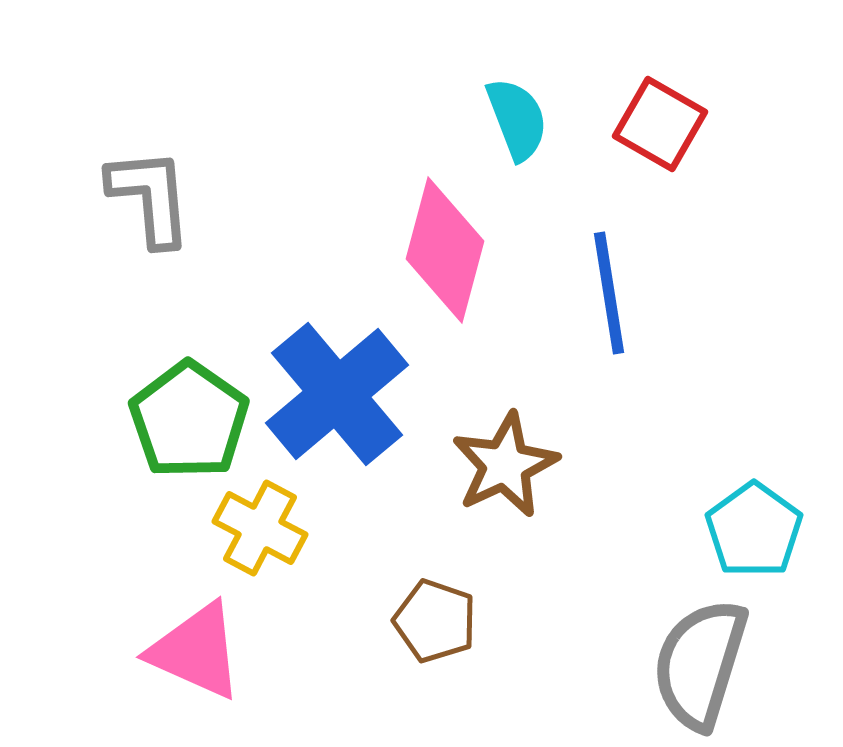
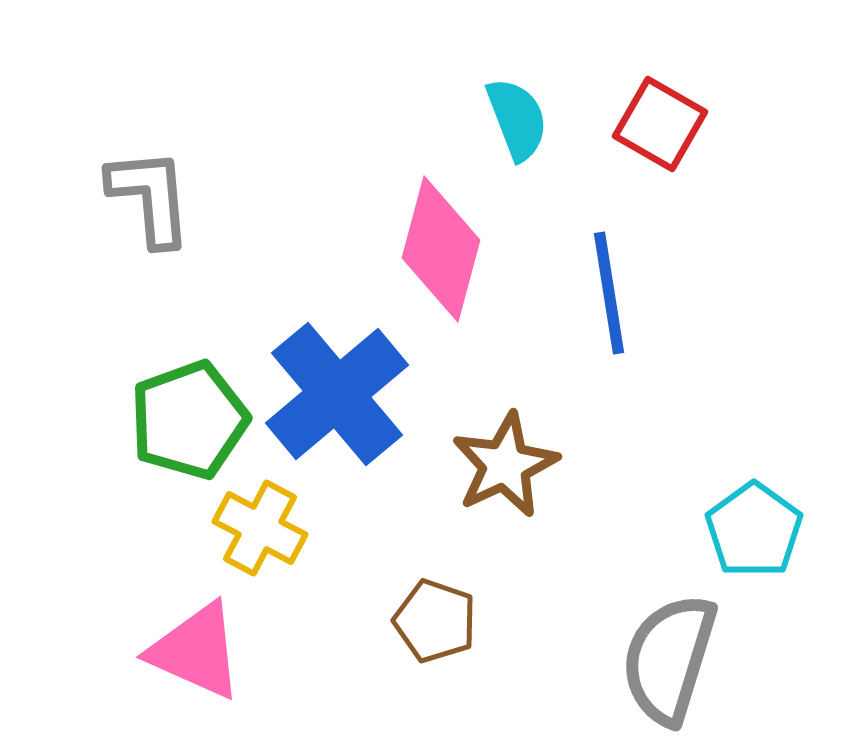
pink diamond: moved 4 px left, 1 px up
green pentagon: rotated 17 degrees clockwise
gray semicircle: moved 31 px left, 5 px up
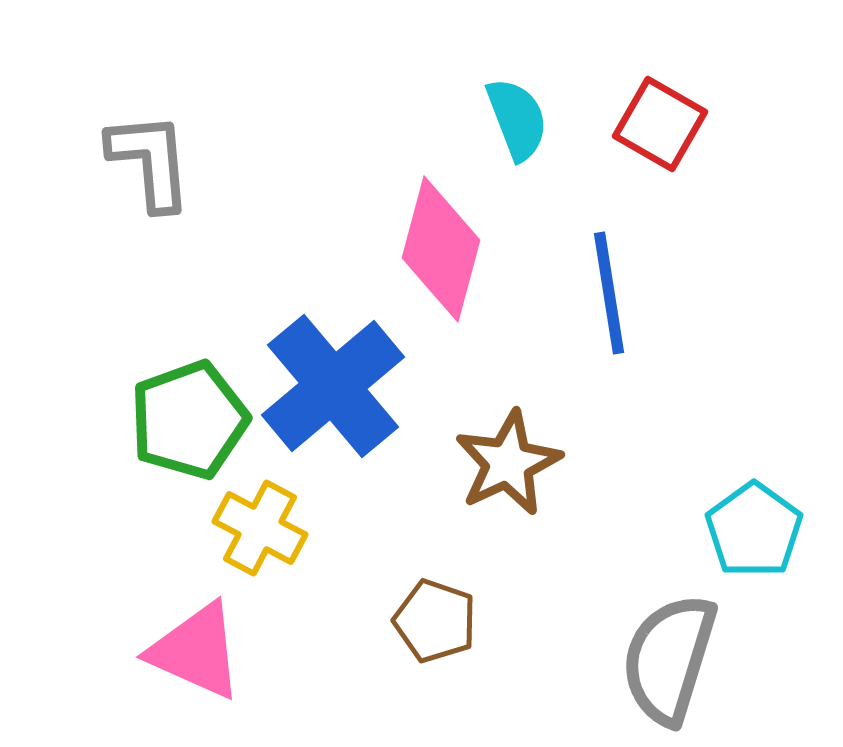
gray L-shape: moved 36 px up
blue cross: moved 4 px left, 8 px up
brown star: moved 3 px right, 2 px up
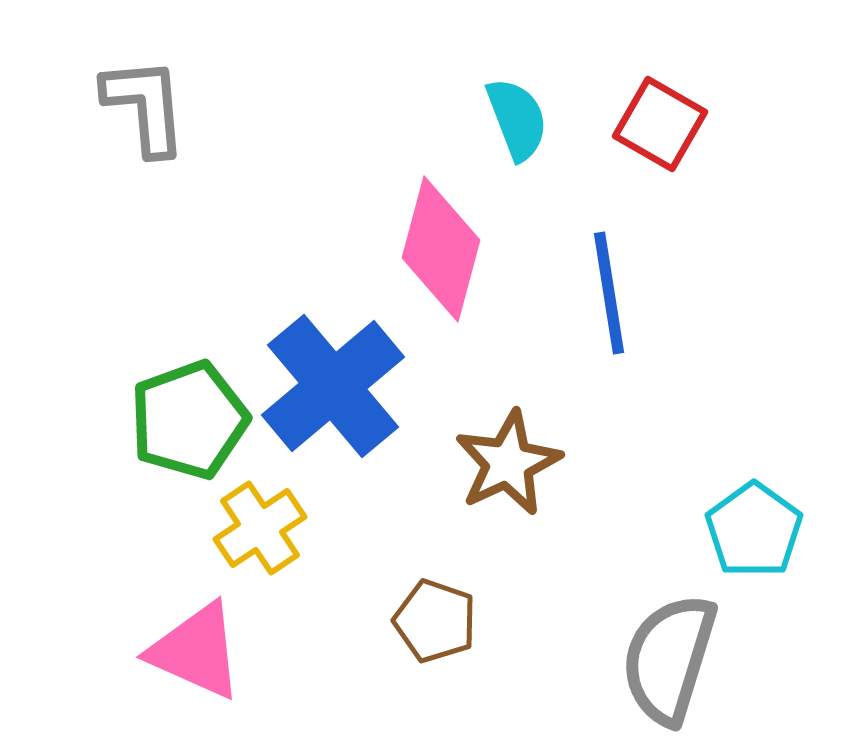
gray L-shape: moved 5 px left, 55 px up
yellow cross: rotated 28 degrees clockwise
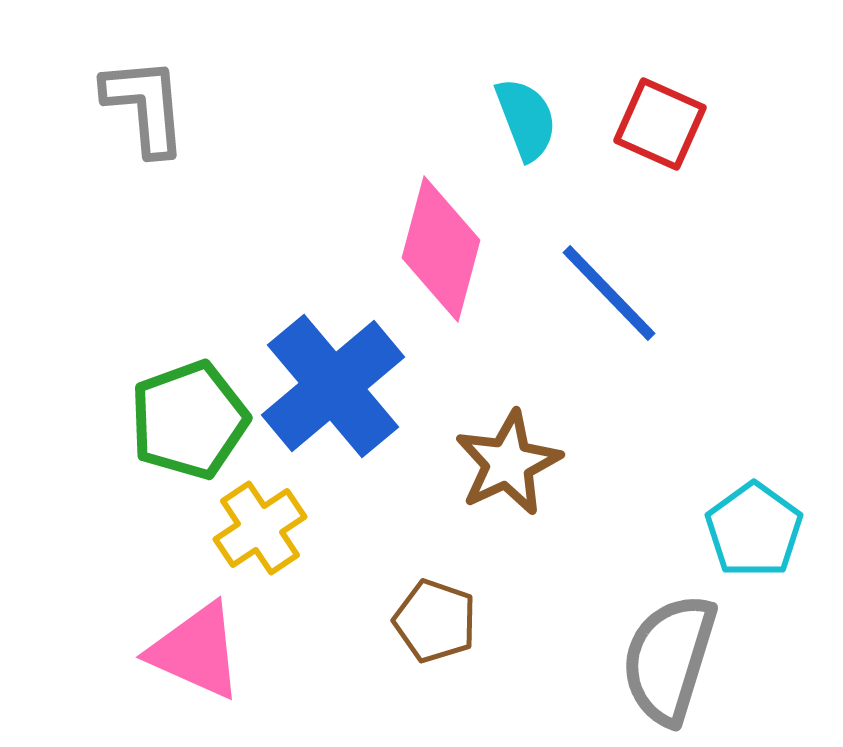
cyan semicircle: moved 9 px right
red square: rotated 6 degrees counterclockwise
blue line: rotated 35 degrees counterclockwise
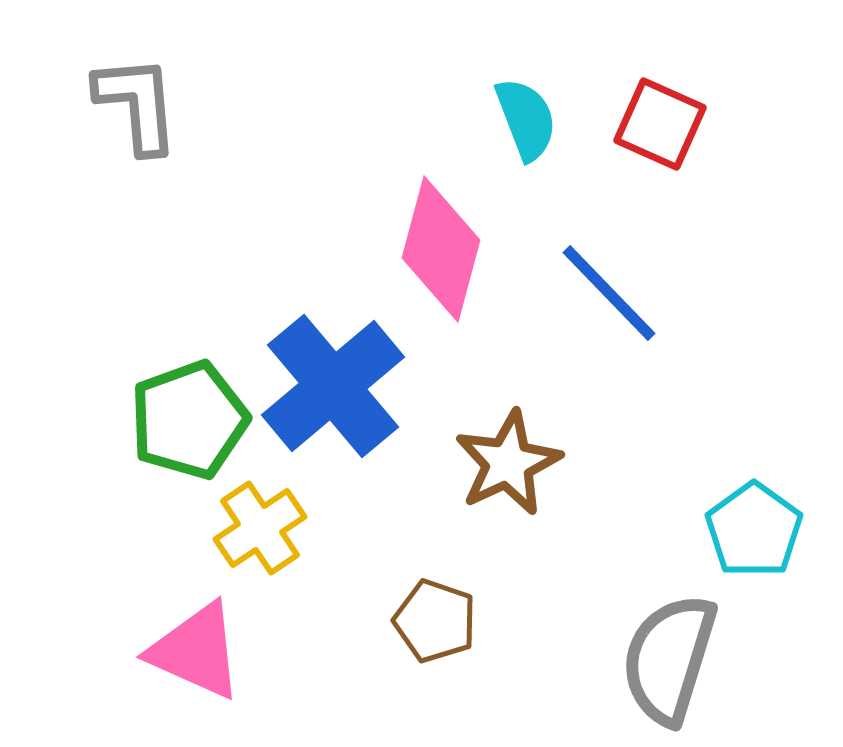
gray L-shape: moved 8 px left, 2 px up
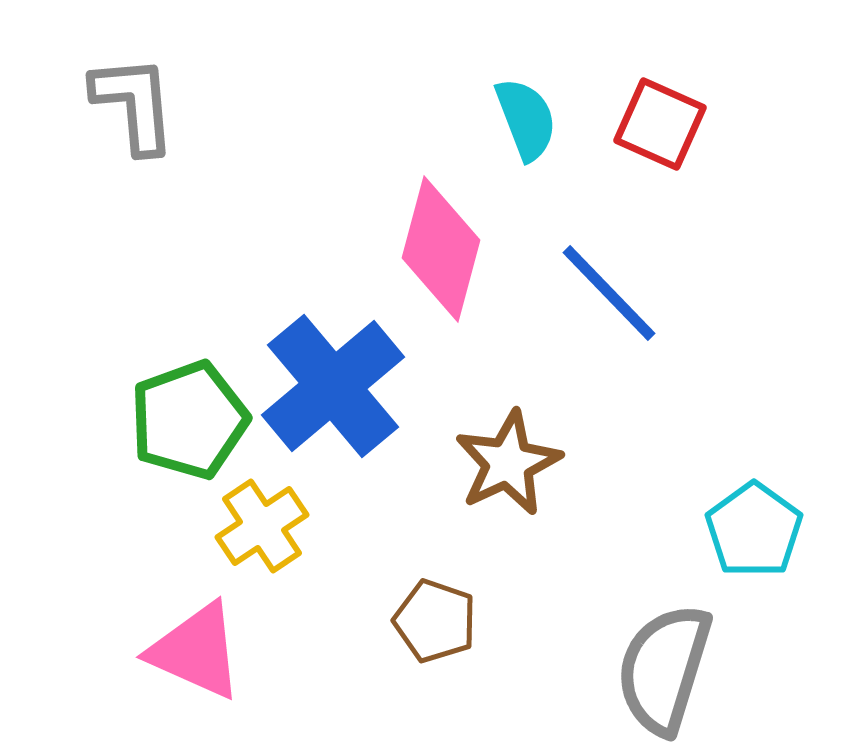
gray L-shape: moved 3 px left
yellow cross: moved 2 px right, 2 px up
gray semicircle: moved 5 px left, 10 px down
